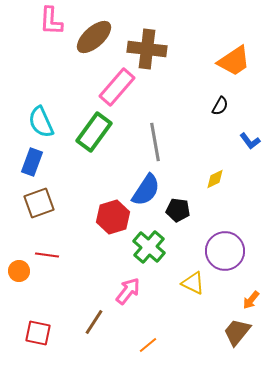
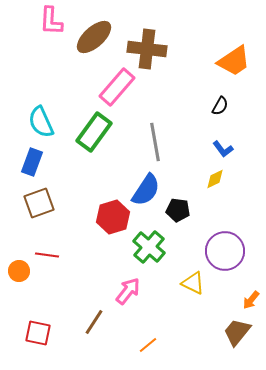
blue L-shape: moved 27 px left, 8 px down
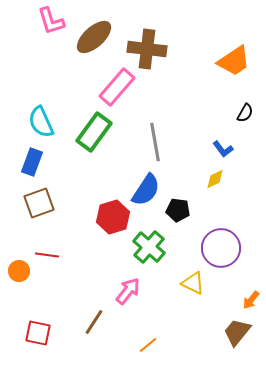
pink L-shape: rotated 20 degrees counterclockwise
black semicircle: moved 25 px right, 7 px down
purple circle: moved 4 px left, 3 px up
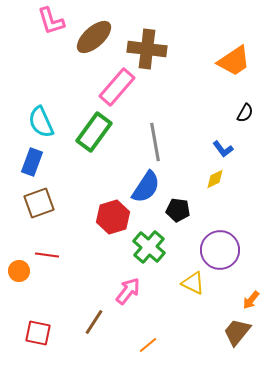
blue semicircle: moved 3 px up
purple circle: moved 1 px left, 2 px down
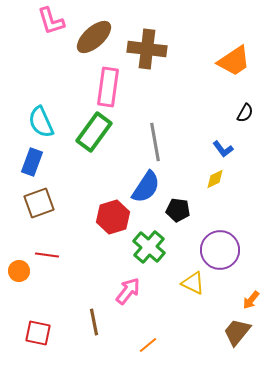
pink rectangle: moved 9 px left; rotated 33 degrees counterclockwise
brown line: rotated 44 degrees counterclockwise
